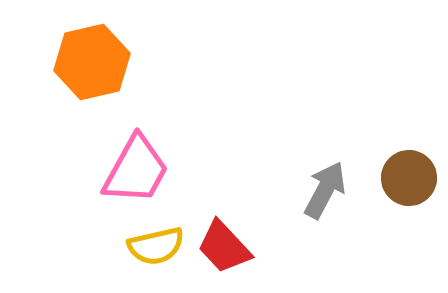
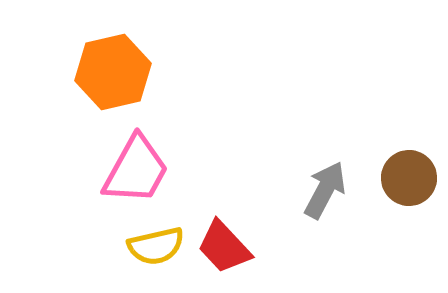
orange hexagon: moved 21 px right, 10 px down
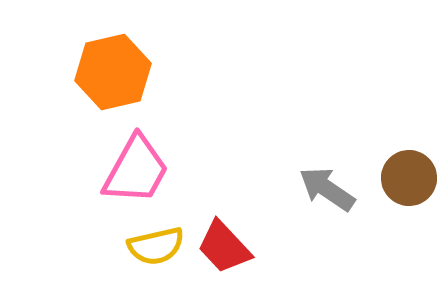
gray arrow: moved 2 px right, 1 px up; rotated 84 degrees counterclockwise
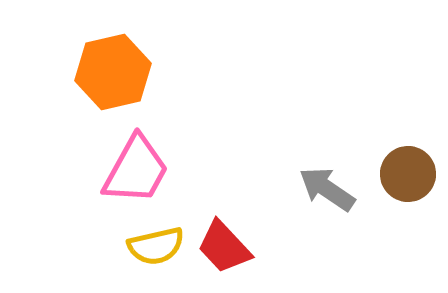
brown circle: moved 1 px left, 4 px up
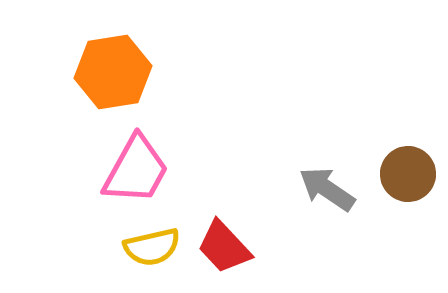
orange hexagon: rotated 4 degrees clockwise
yellow semicircle: moved 4 px left, 1 px down
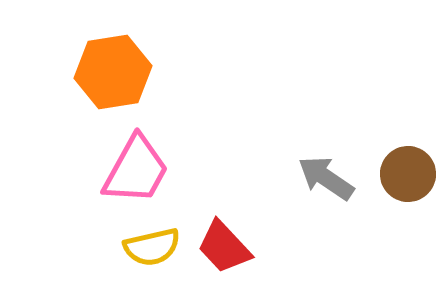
gray arrow: moved 1 px left, 11 px up
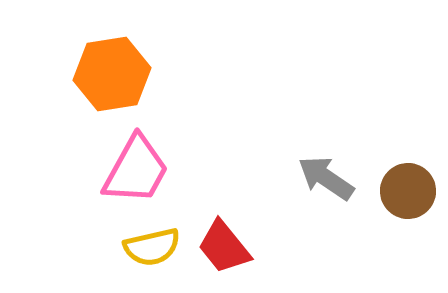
orange hexagon: moved 1 px left, 2 px down
brown circle: moved 17 px down
red trapezoid: rotated 4 degrees clockwise
